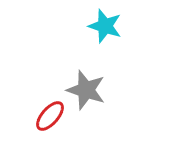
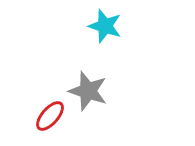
gray star: moved 2 px right, 1 px down
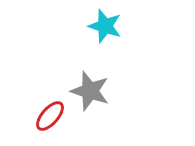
gray star: moved 2 px right
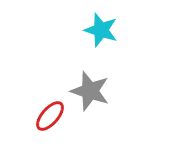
cyan star: moved 4 px left, 4 px down
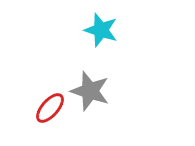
red ellipse: moved 8 px up
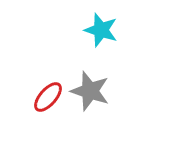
red ellipse: moved 2 px left, 11 px up
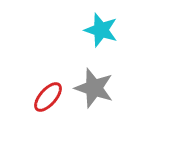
gray star: moved 4 px right, 3 px up
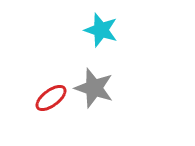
red ellipse: moved 3 px right, 1 px down; rotated 12 degrees clockwise
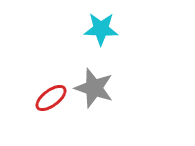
cyan star: moved 1 px up; rotated 16 degrees counterclockwise
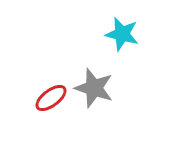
cyan star: moved 21 px right, 5 px down; rotated 12 degrees clockwise
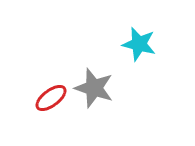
cyan star: moved 17 px right, 10 px down
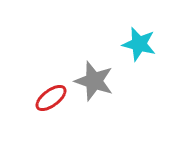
gray star: moved 7 px up
